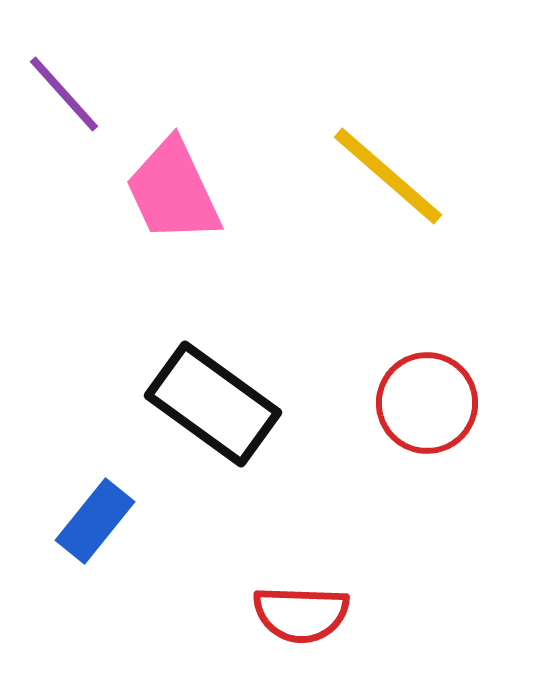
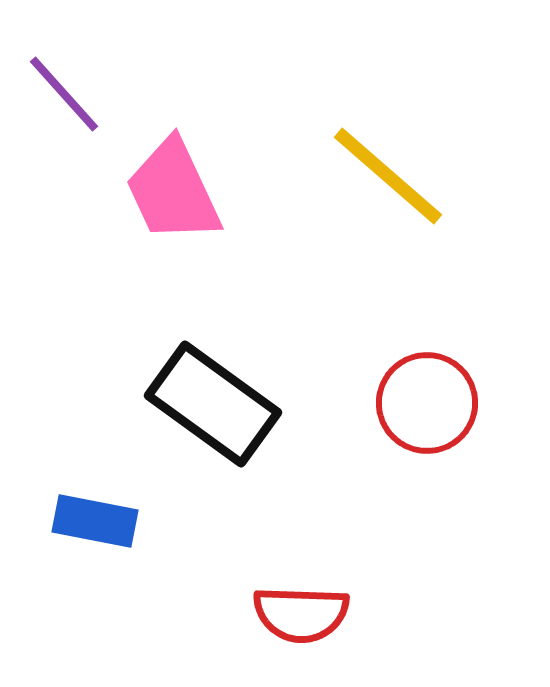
blue rectangle: rotated 62 degrees clockwise
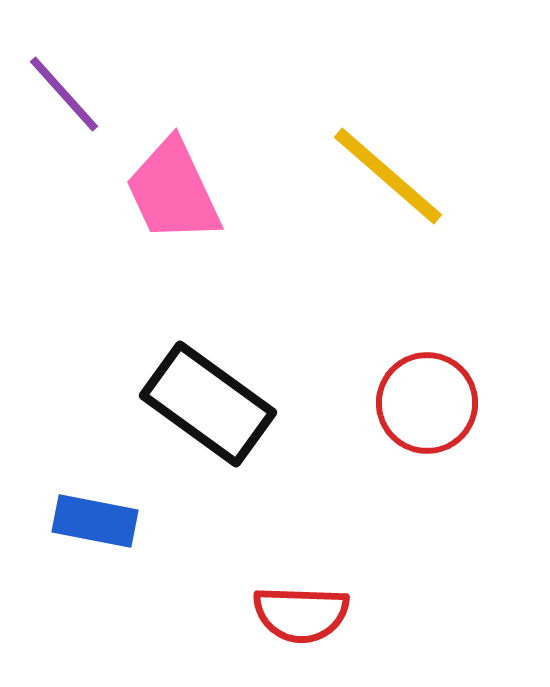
black rectangle: moved 5 px left
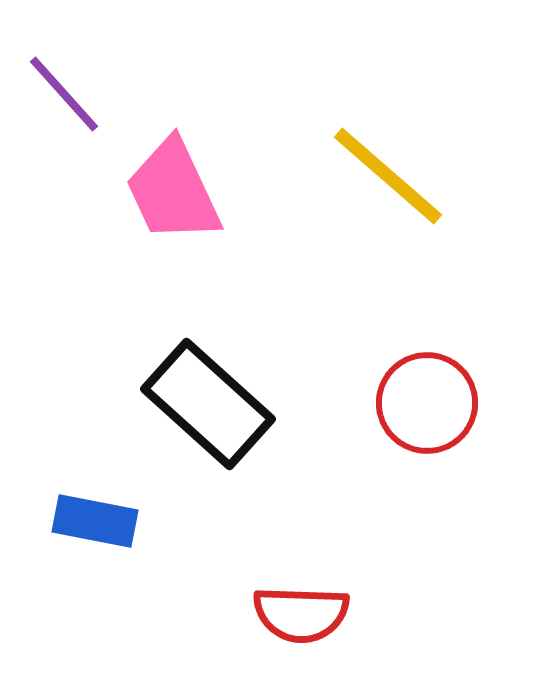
black rectangle: rotated 6 degrees clockwise
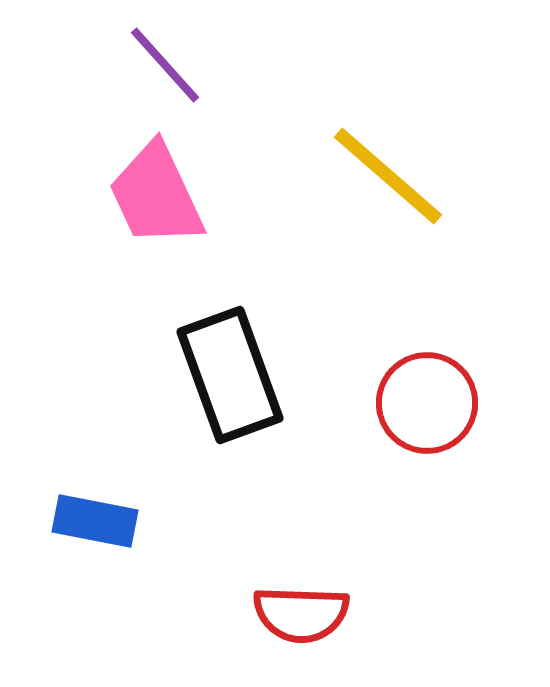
purple line: moved 101 px right, 29 px up
pink trapezoid: moved 17 px left, 4 px down
black rectangle: moved 22 px right, 29 px up; rotated 28 degrees clockwise
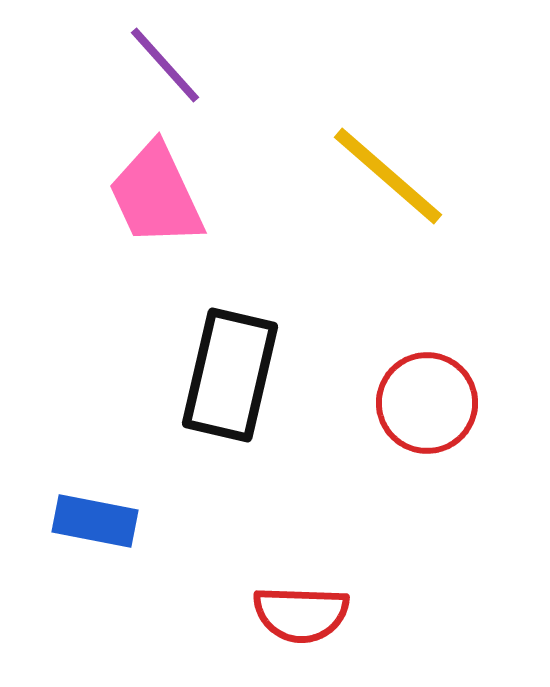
black rectangle: rotated 33 degrees clockwise
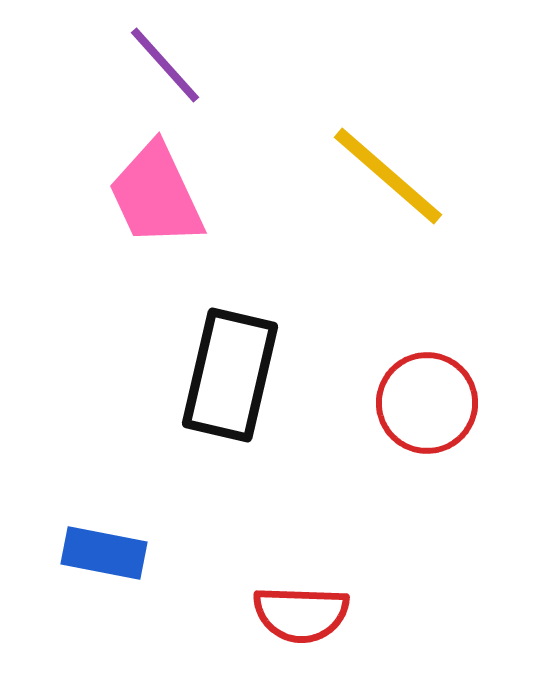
blue rectangle: moved 9 px right, 32 px down
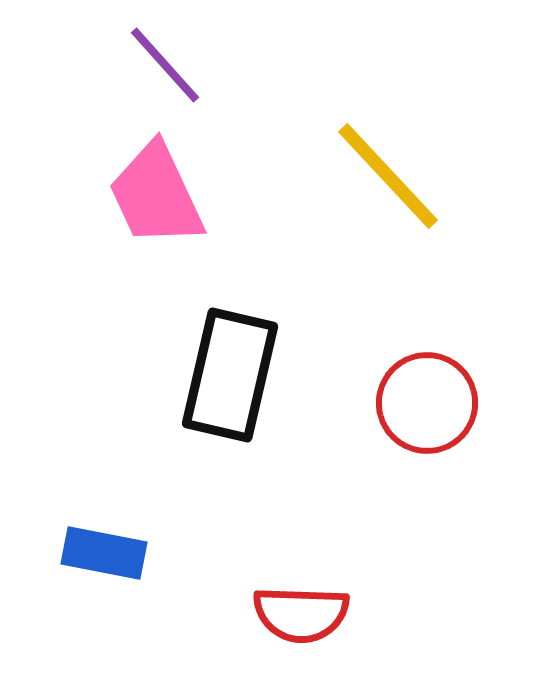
yellow line: rotated 6 degrees clockwise
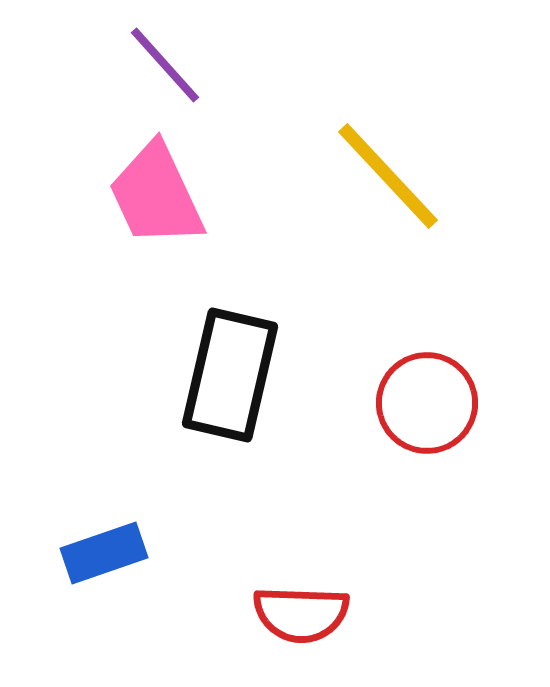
blue rectangle: rotated 30 degrees counterclockwise
